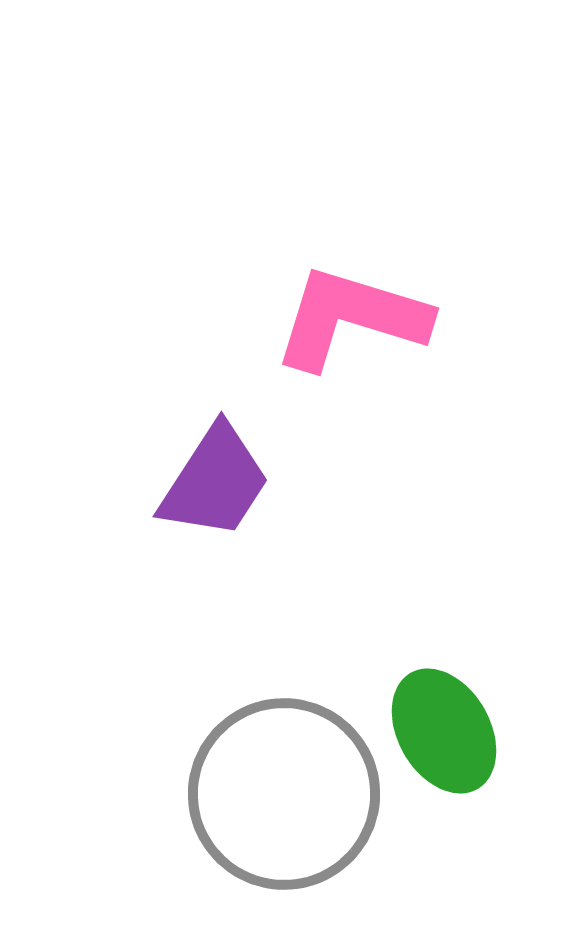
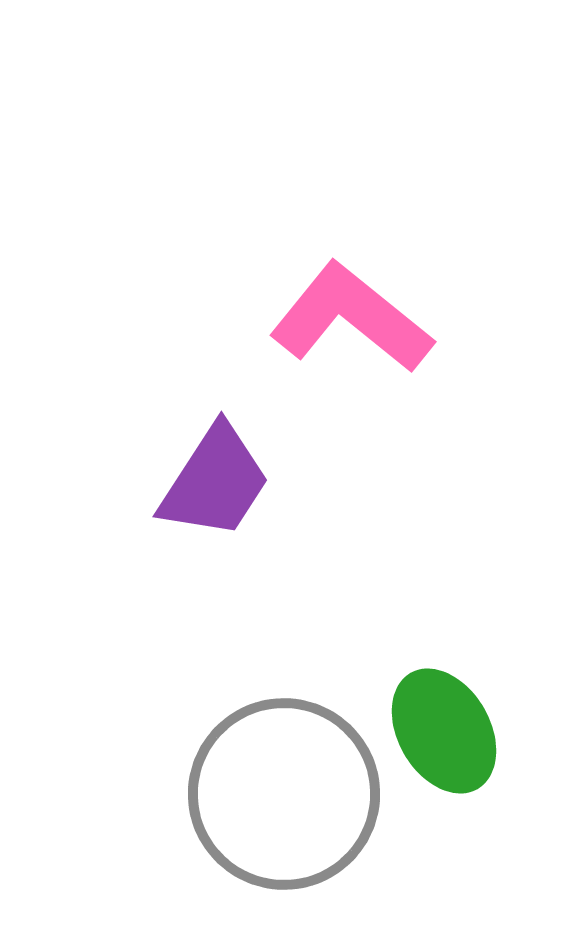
pink L-shape: rotated 22 degrees clockwise
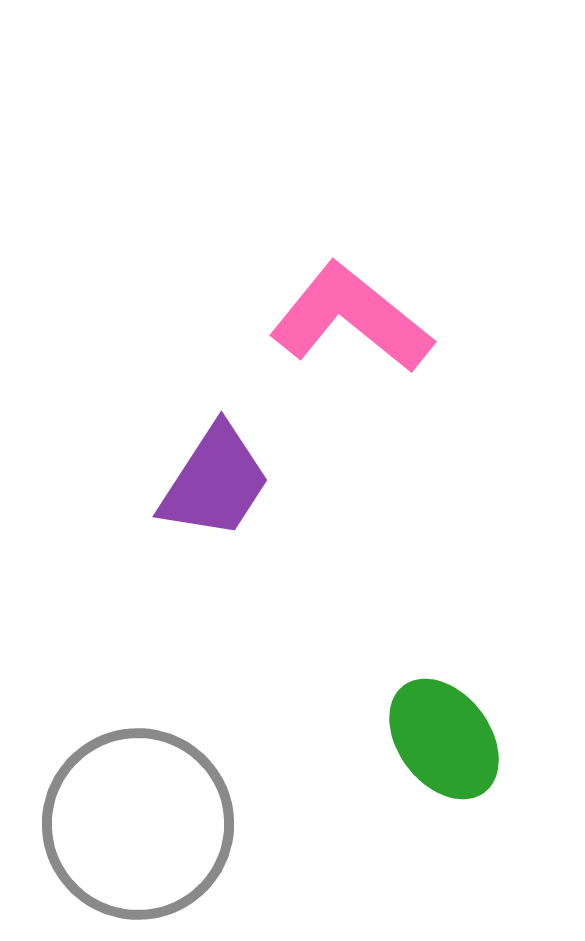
green ellipse: moved 8 px down; rotated 7 degrees counterclockwise
gray circle: moved 146 px left, 30 px down
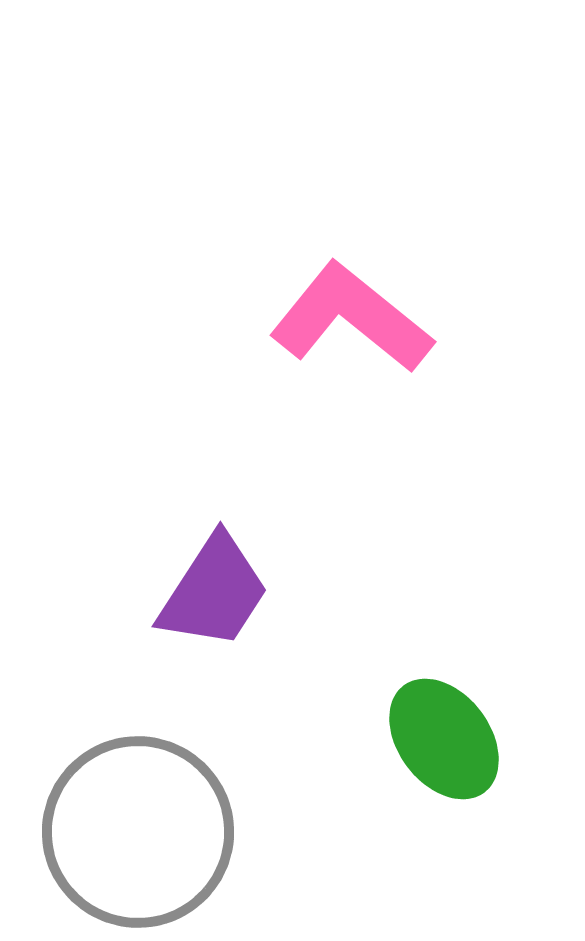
purple trapezoid: moved 1 px left, 110 px down
gray circle: moved 8 px down
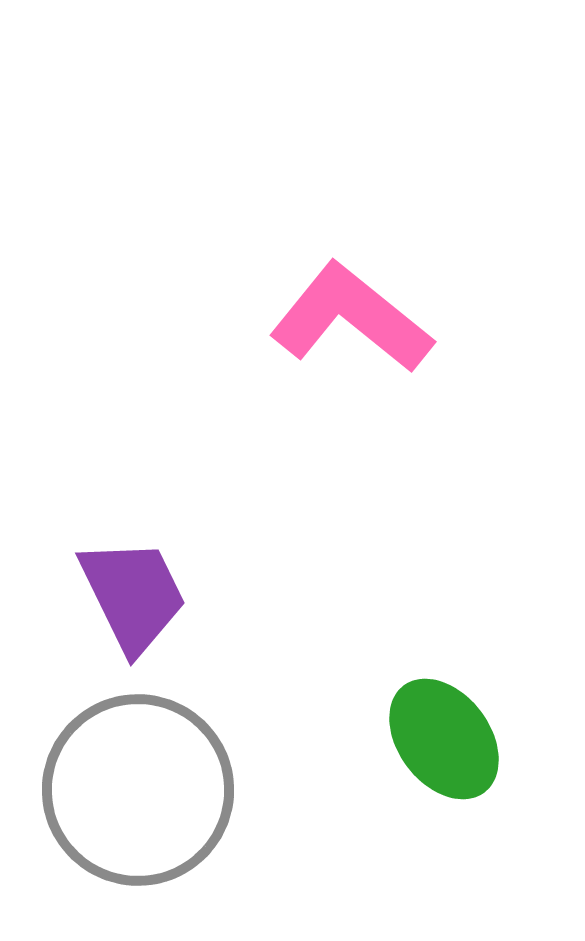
purple trapezoid: moved 81 px left, 3 px down; rotated 59 degrees counterclockwise
gray circle: moved 42 px up
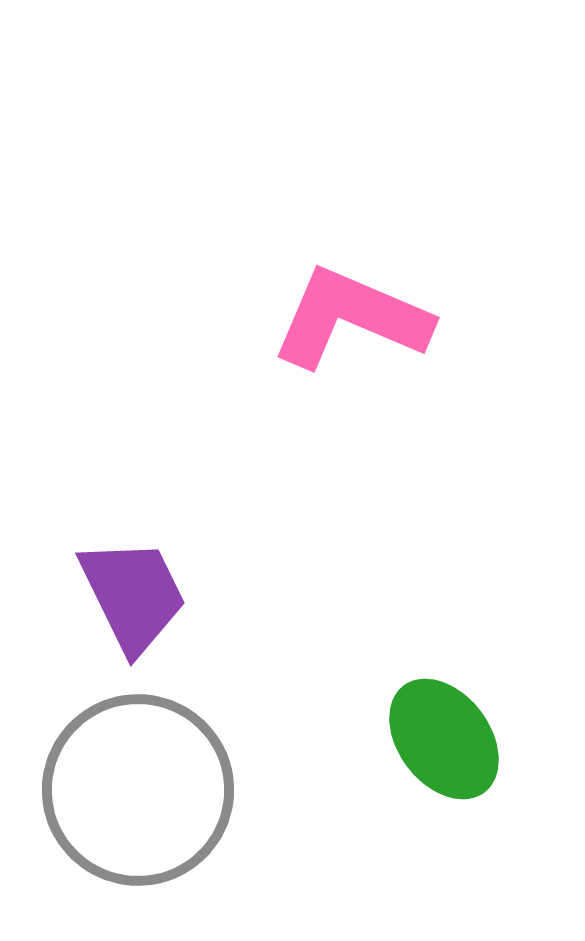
pink L-shape: rotated 16 degrees counterclockwise
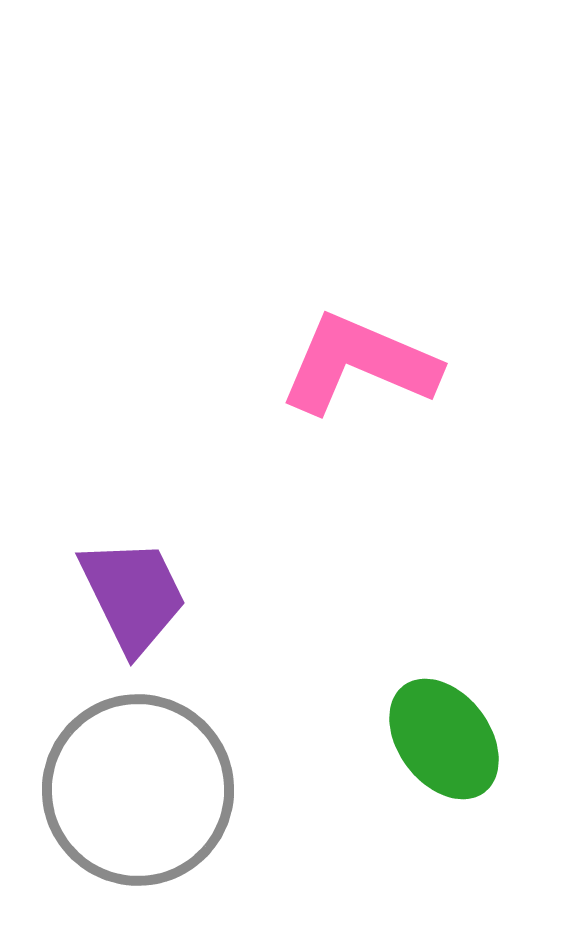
pink L-shape: moved 8 px right, 46 px down
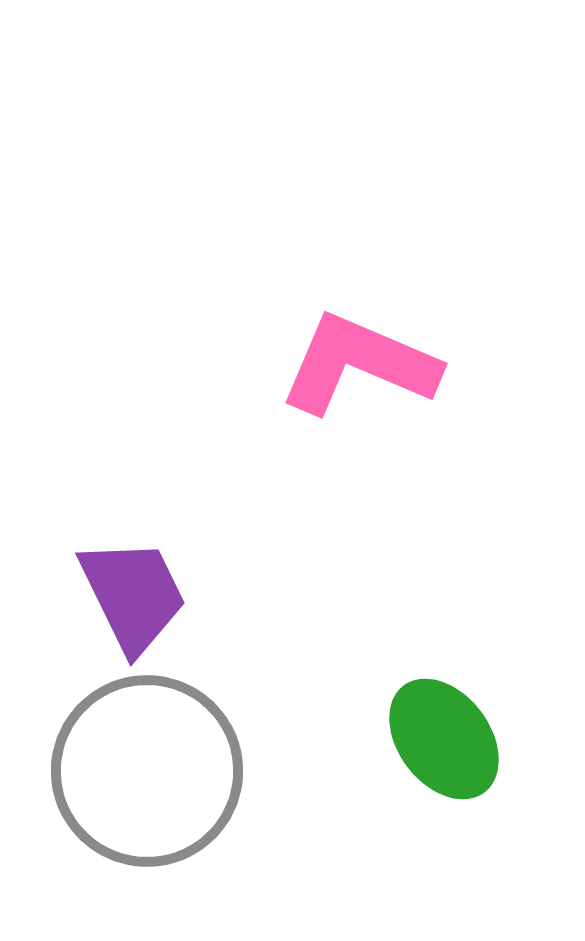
gray circle: moved 9 px right, 19 px up
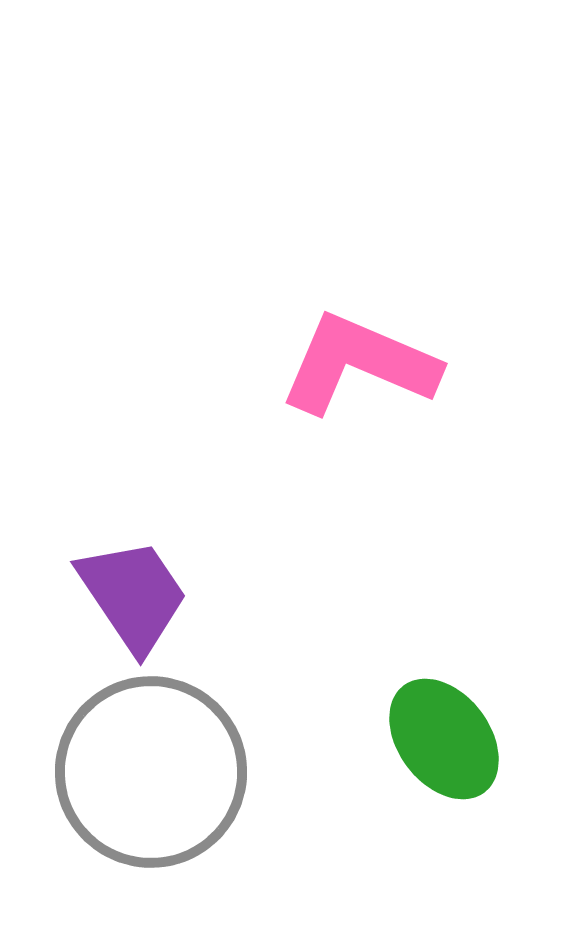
purple trapezoid: rotated 8 degrees counterclockwise
gray circle: moved 4 px right, 1 px down
